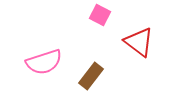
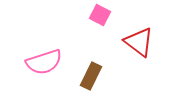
brown rectangle: rotated 12 degrees counterclockwise
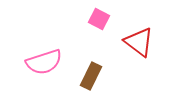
pink square: moved 1 px left, 4 px down
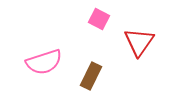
red triangle: rotated 28 degrees clockwise
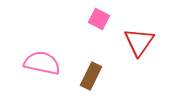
pink semicircle: moved 2 px left, 1 px down; rotated 150 degrees counterclockwise
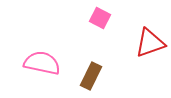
pink square: moved 1 px right, 1 px up
red triangle: moved 11 px right, 1 px down; rotated 36 degrees clockwise
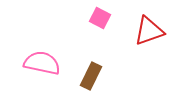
red triangle: moved 1 px left, 12 px up
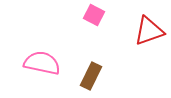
pink square: moved 6 px left, 3 px up
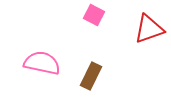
red triangle: moved 2 px up
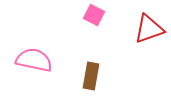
pink semicircle: moved 8 px left, 3 px up
brown rectangle: rotated 16 degrees counterclockwise
